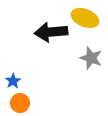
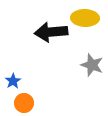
yellow ellipse: rotated 20 degrees counterclockwise
gray star: moved 1 px right, 7 px down
orange circle: moved 4 px right
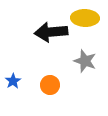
gray star: moved 7 px left, 4 px up
orange circle: moved 26 px right, 18 px up
